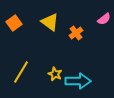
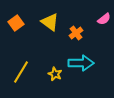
orange square: moved 2 px right
cyan arrow: moved 3 px right, 18 px up
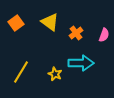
pink semicircle: moved 16 px down; rotated 32 degrees counterclockwise
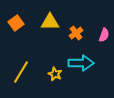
yellow triangle: rotated 36 degrees counterclockwise
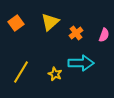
yellow triangle: rotated 42 degrees counterclockwise
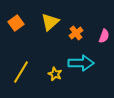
pink semicircle: moved 1 px down
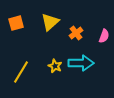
orange square: rotated 21 degrees clockwise
yellow star: moved 8 px up
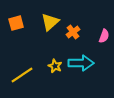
orange cross: moved 3 px left, 1 px up
yellow line: moved 1 px right, 3 px down; rotated 25 degrees clockwise
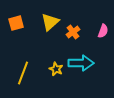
pink semicircle: moved 1 px left, 5 px up
yellow star: moved 1 px right, 3 px down
yellow line: moved 1 px right, 2 px up; rotated 35 degrees counterclockwise
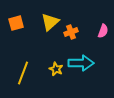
orange cross: moved 2 px left; rotated 16 degrees clockwise
